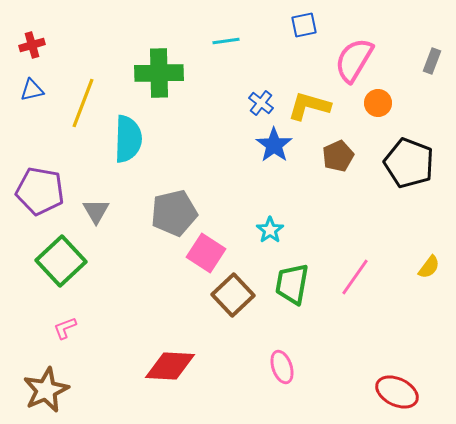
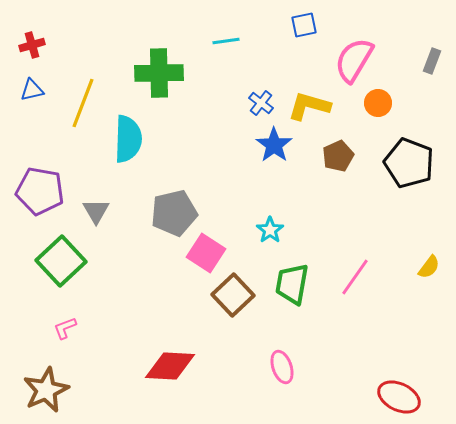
red ellipse: moved 2 px right, 5 px down
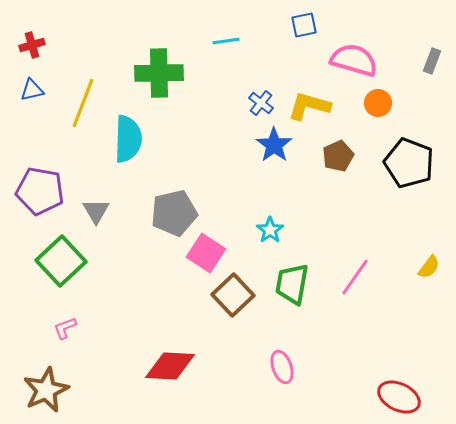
pink semicircle: rotated 75 degrees clockwise
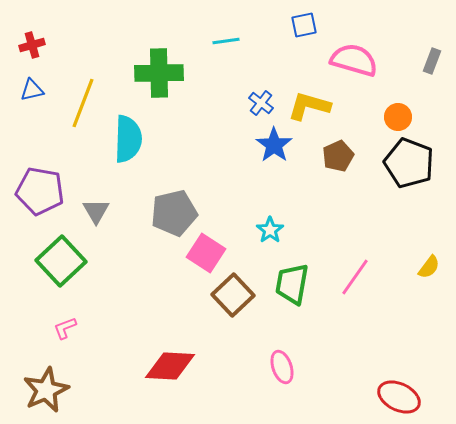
orange circle: moved 20 px right, 14 px down
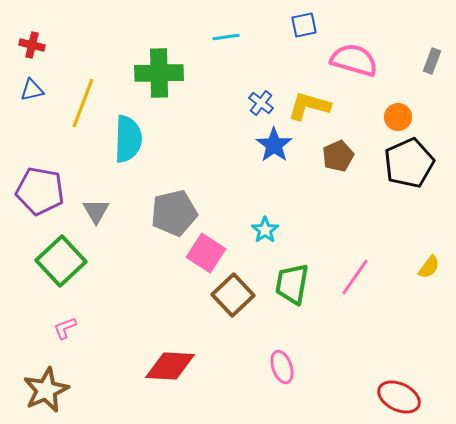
cyan line: moved 4 px up
red cross: rotated 30 degrees clockwise
black pentagon: rotated 27 degrees clockwise
cyan star: moved 5 px left
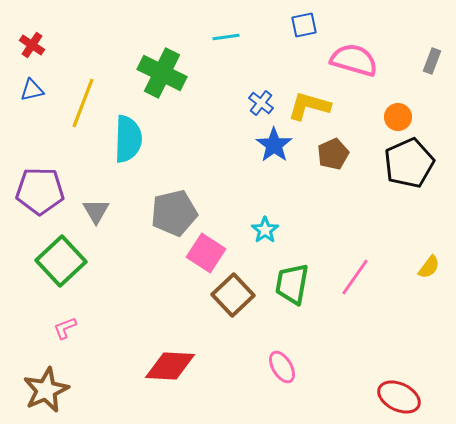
red cross: rotated 20 degrees clockwise
green cross: moved 3 px right; rotated 27 degrees clockwise
brown pentagon: moved 5 px left, 2 px up
purple pentagon: rotated 9 degrees counterclockwise
pink ellipse: rotated 12 degrees counterclockwise
